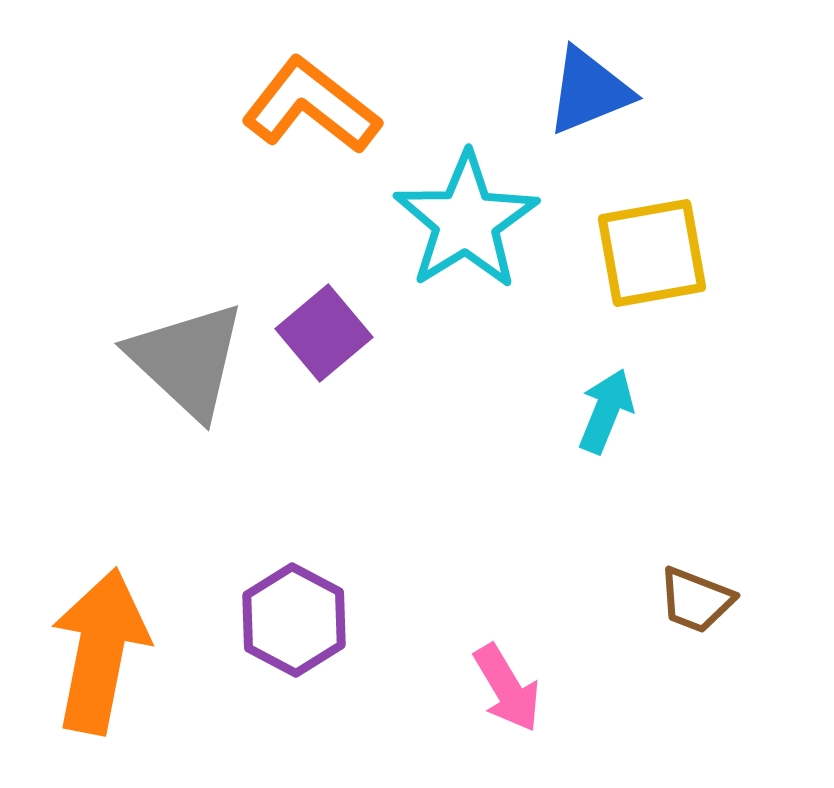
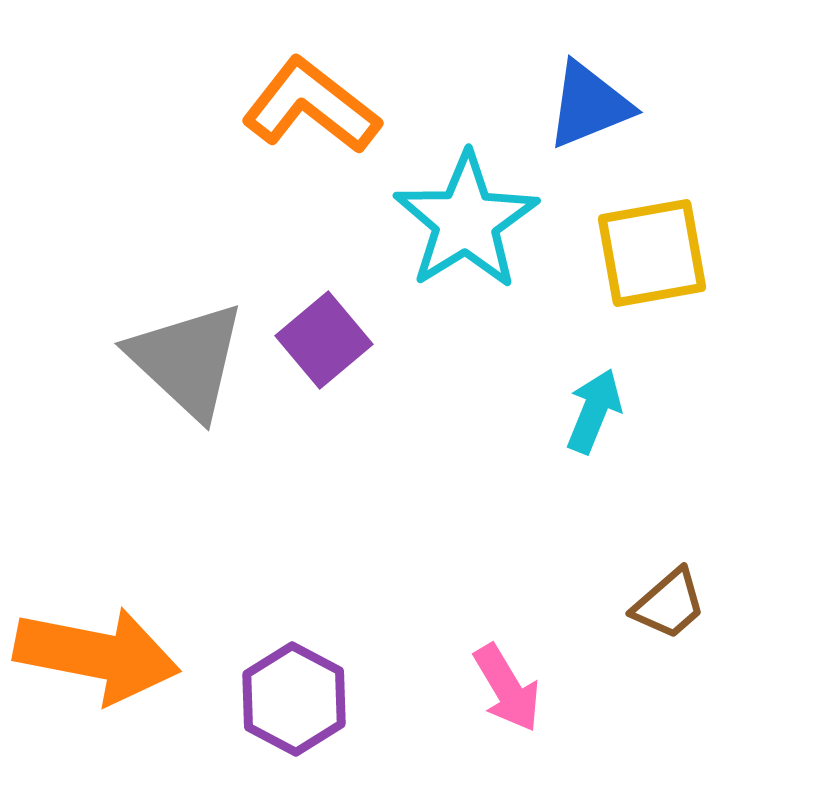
blue triangle: moved 14 px down
purple square: moved 7 px down
cyan arrow: moved 12 px left
brown trapezoid: moved 27 px left, 4 px down; rotated 62 degrees counterclockwise
purple hexagon: moved 79 px down
orange arrow: moved 3 px left, 4 px down; rotated 90 degrees clockwise
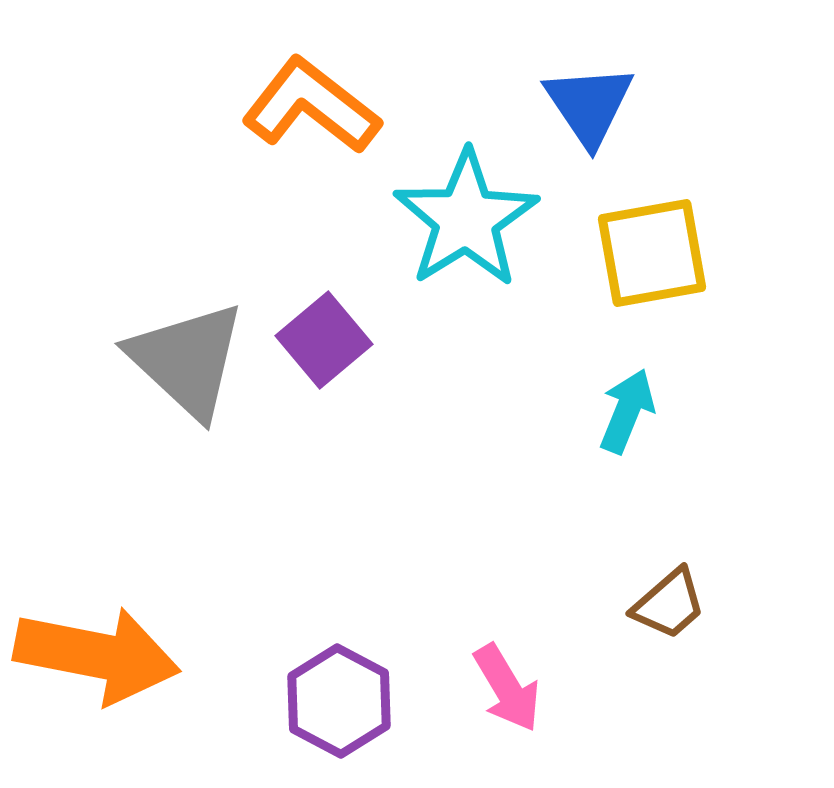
blue triangle: rotated 42 degrees counterclockwise
cyan star: moved 2 px up
cyan arrow: moved 33 px right
purple hexagon: moved 45 px right, 2 px down
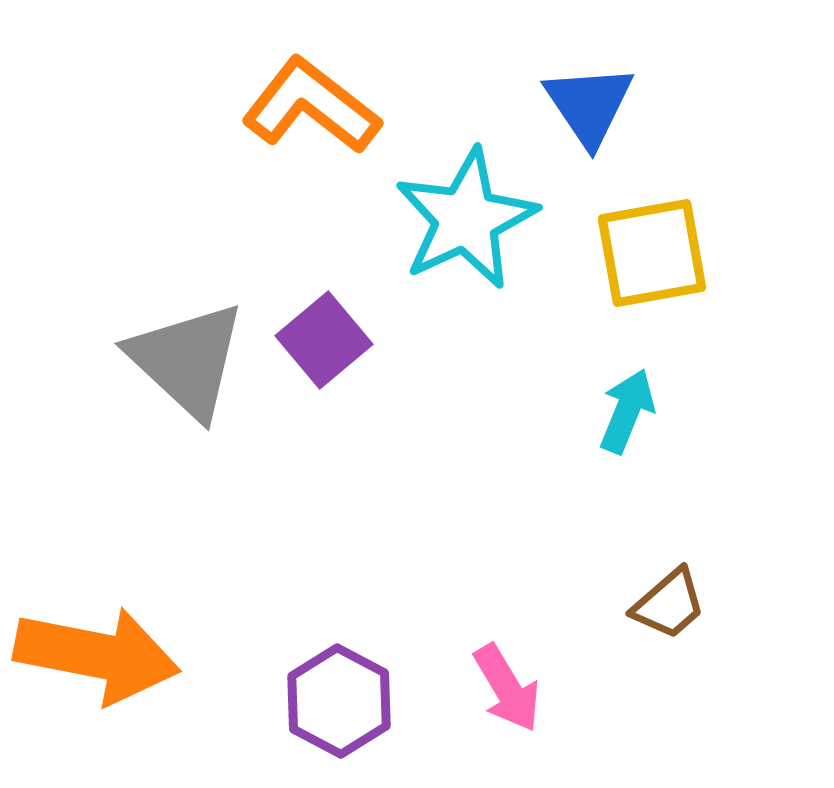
cyan star: rotated 7 degrees clockwise
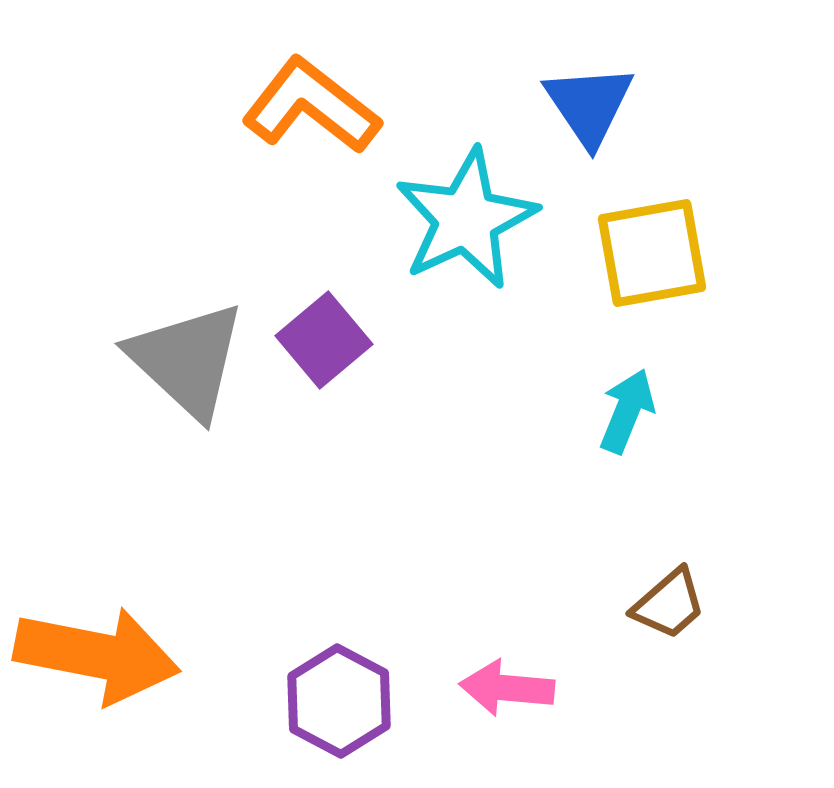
pink arrow: rotated 126 degrees clockwise
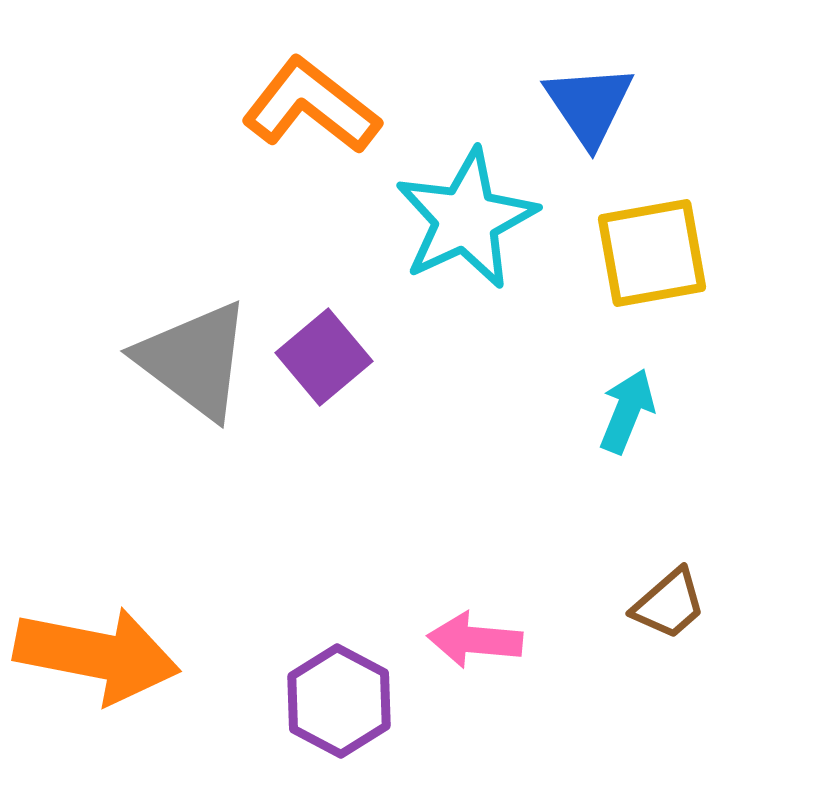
purple square: moved 17 px down
gray triangle: moved 7 px right; rotated 6 degrees counterclockwise
pink arrow: moved 32 px left, 48 px up
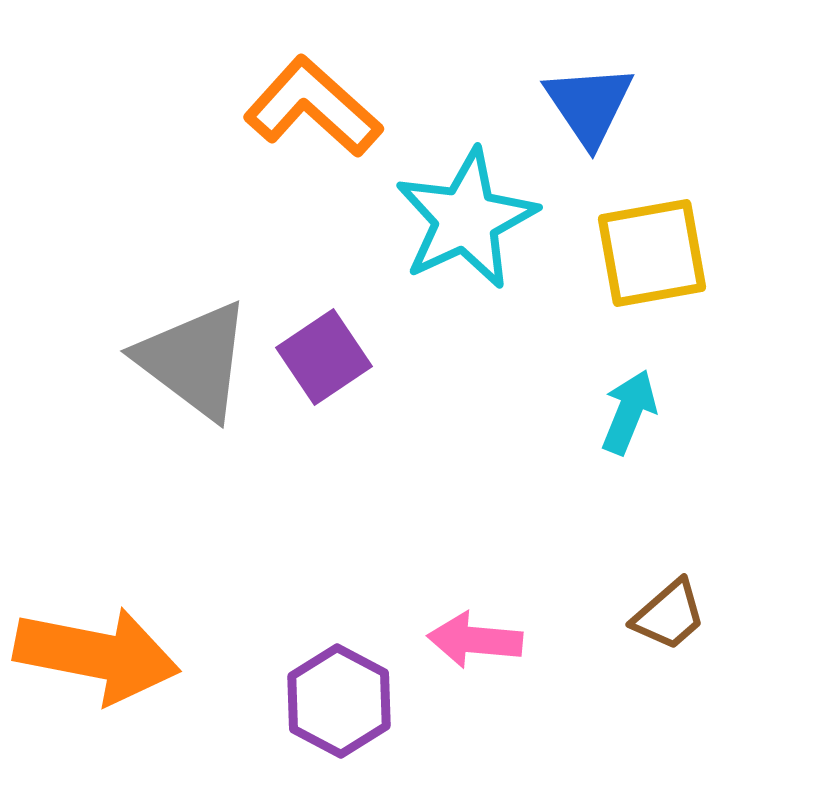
orange L-shape: moved 2 px right, 1 px down; rotated 4 degrees clockwise
purple square: rotated 6 degrees clockwise
cyan arrow: moved 2 px right, 1 px down
brown trapezoid: moved 11 px down
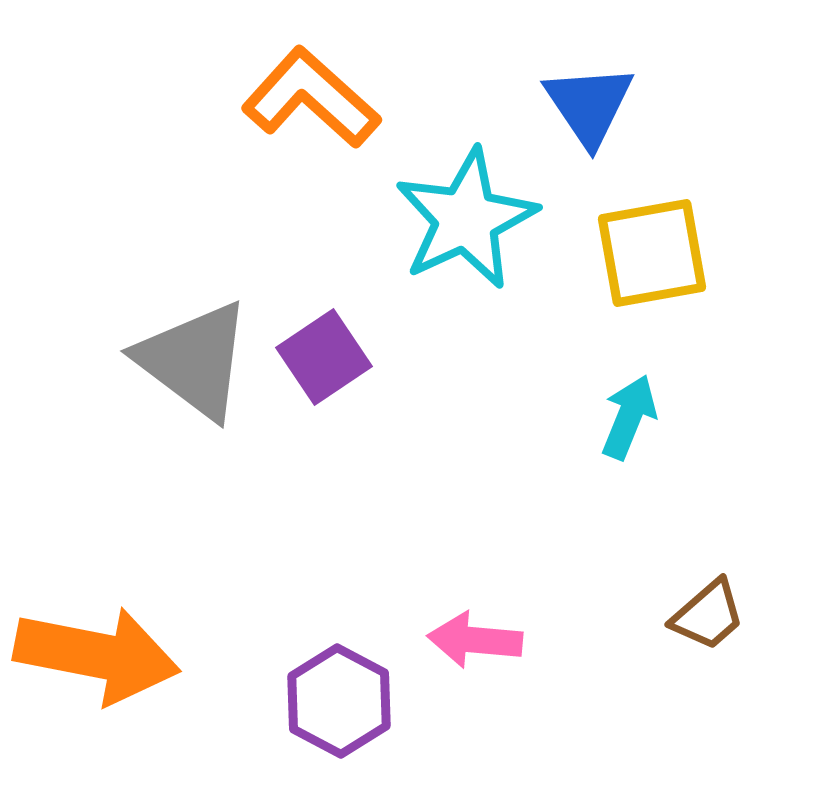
orange L-shape: moved 2 px left, 9 px up
cyan arrow: moved 5 px down
brown trapezoid: moved 39 px right
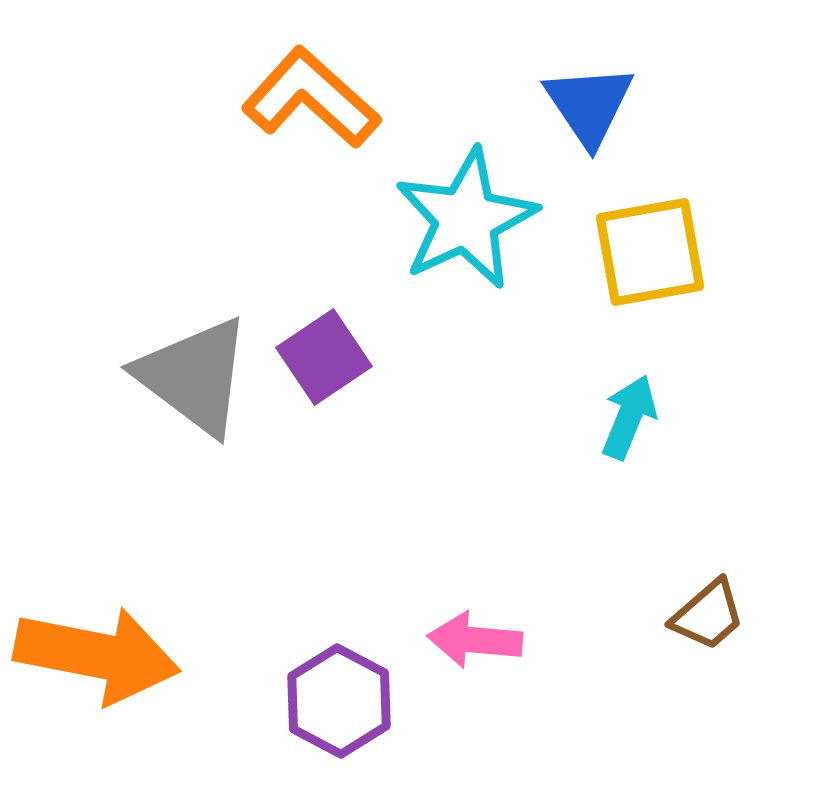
yellow square: moved 2 px left, 1 px up
gray triangle: moved 16 px down
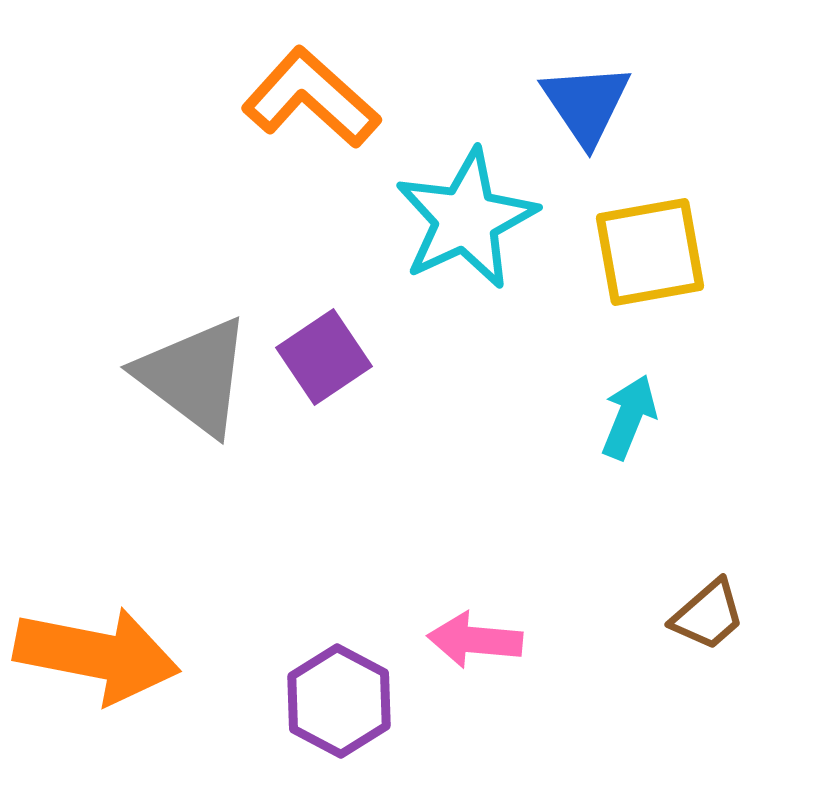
blue triangle: moved 3 px left, 1 px up
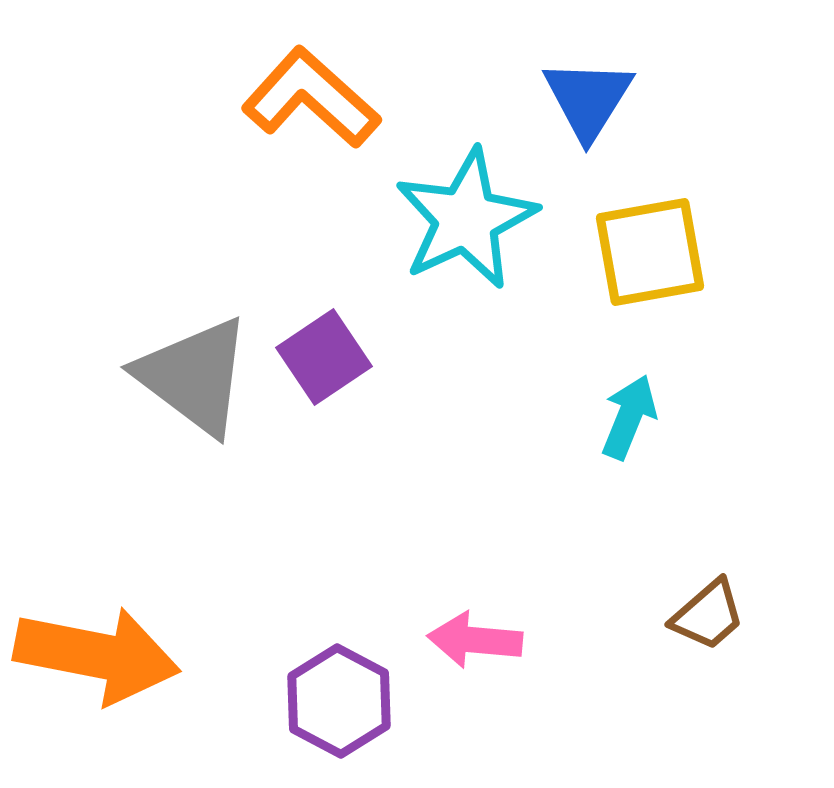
blue triangle: moved 2 px right, 5 px up; rotated 6 degrees clockwise
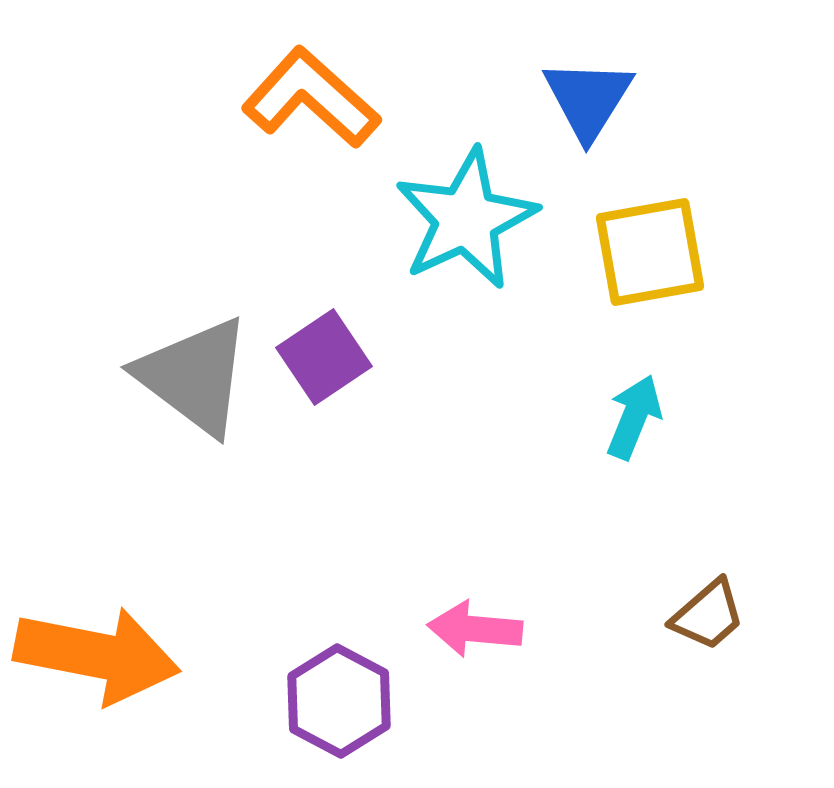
cyan arrow: moved 5 px right
pink arrow: moved 11 px up
